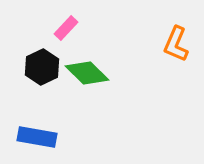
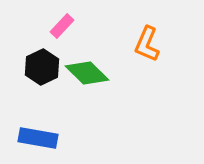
pink rectangle: moved 4 px left, 2 px up
orange L-shape: moved 29 px left
blue rectangle: moved 1 px right, 1 px down
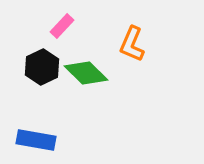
orange L-shape: moved 15 px left
green diamond: moved 1 px left
blue rectangle: moved 2 px left, 2 px down
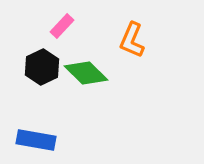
orange L-shape: moved 4 px up
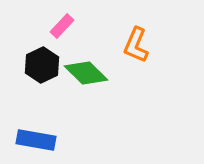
orange L-shape: moved 4 px right, 5 px down
black hexagon: moved 2 px up
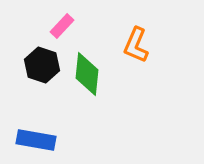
black hexagon: rotated 16 degrees counterclockwise
green diamond: moved 1 px right, 1 px down; rotated 51 degrees clockwise
